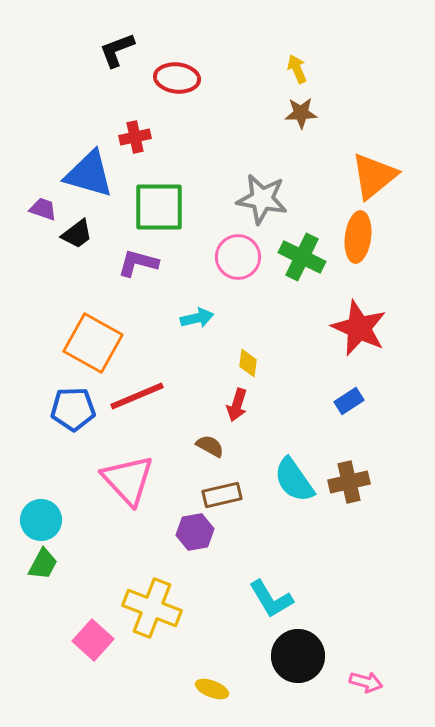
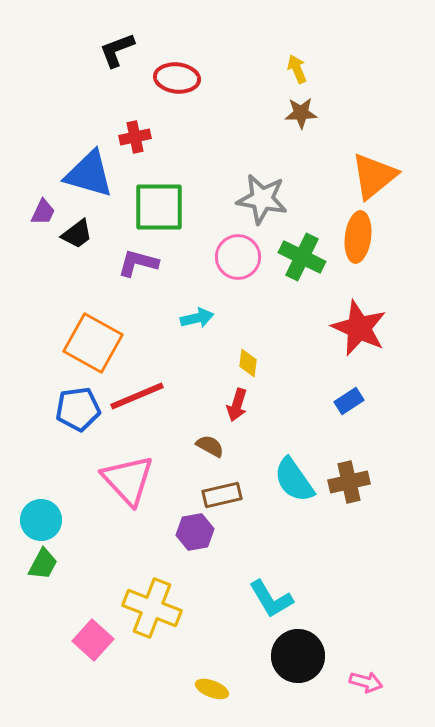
purple trapezoid: moved 3 px down; rotated 96 degrees clockwise
blue pentagon: moved 5 px right; rotated 6 degrees counterclockwise
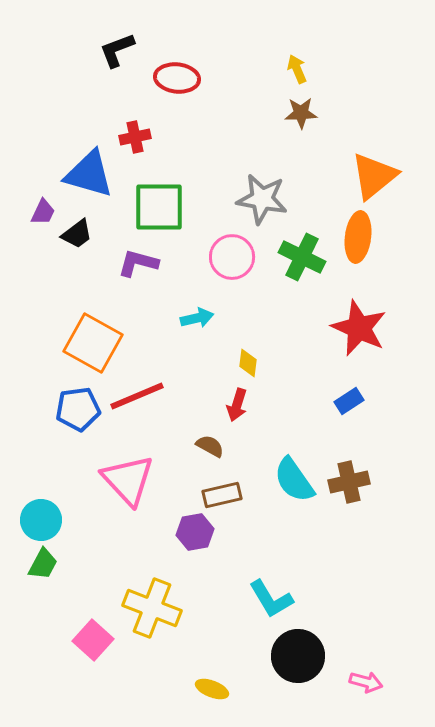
pink circle: moved 6 px left
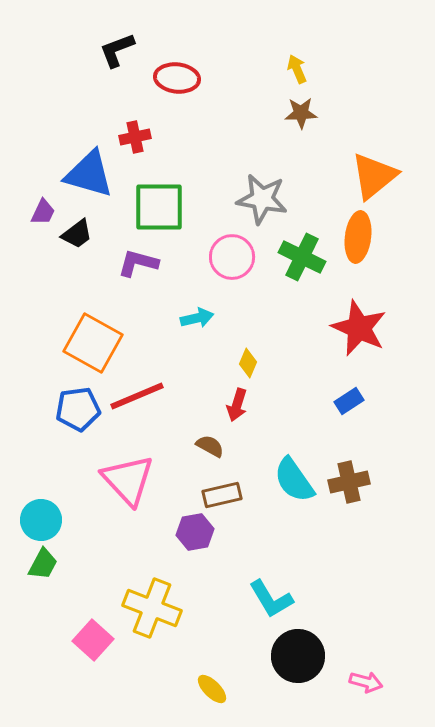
yellow diamond: rotated 16 degrees clockwise
yellow ellipse: rotated 24 degrees clockwise
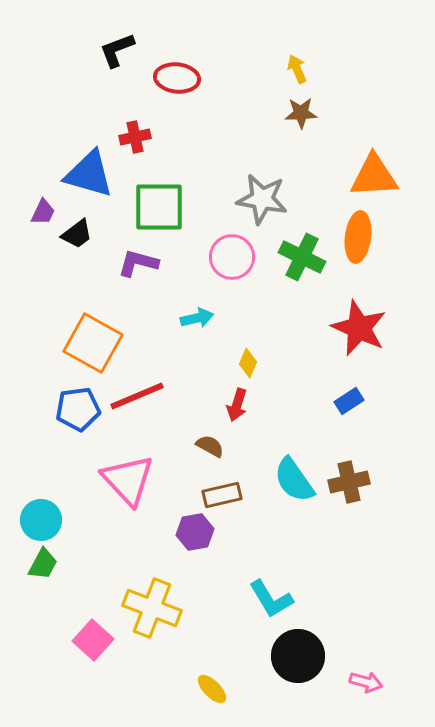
orange triangle: rotated 36 degrees clockwise
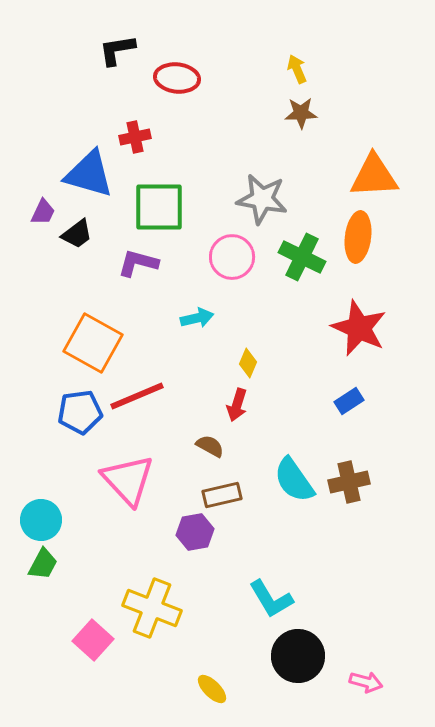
black L-shape: rotated 12 degrees clockwise
blue pentagon: moved 2 px right, 3 px down
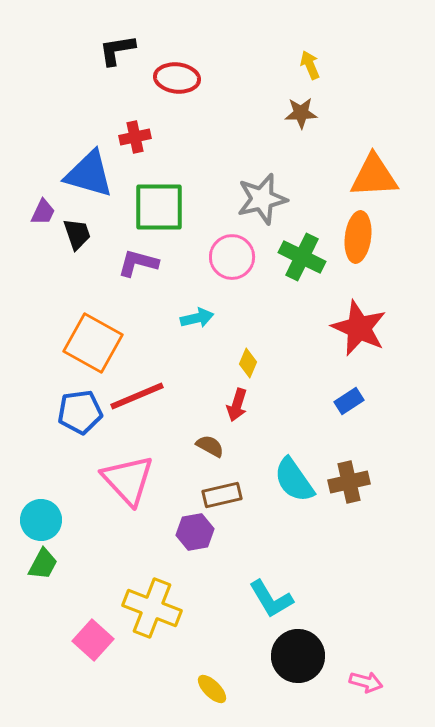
yellow arrow: moved 13 px right, 4 px up
gray star: rotated 24 degrees counterclockwise
black trapezoid: rotated 72 degrees counterclockwise
